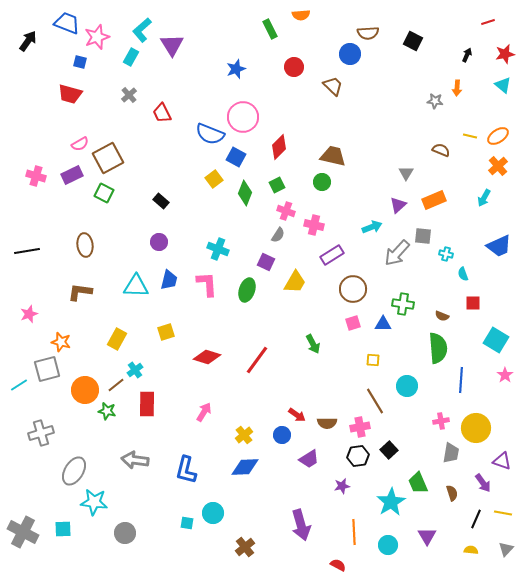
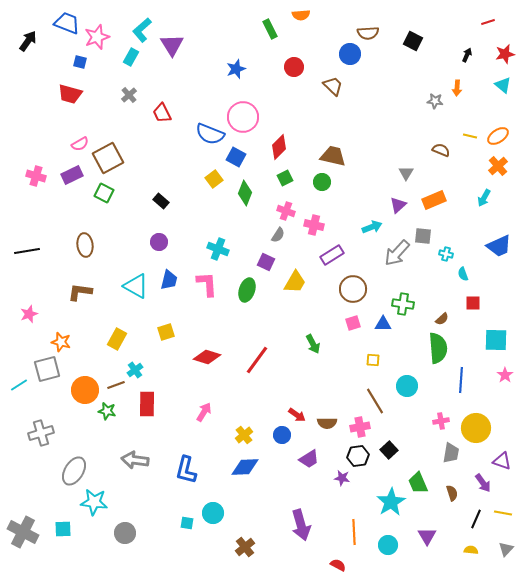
green square at (277, 185): moved 8 px right, 7 px up
cyan triangle at (136, 286): rotated 28 degrees clockwise
brown semicircle at (442, 316): moved 3 px down; rotated 64 degrees counterclockwise
cyan square at (496, 340): rotated 30 degrees counterclockwise
brown line at (116, 385): rotated 18 degrees clockwise
purple star at (342, 486): moved 8 px up; rotated 21 degrees clockwise
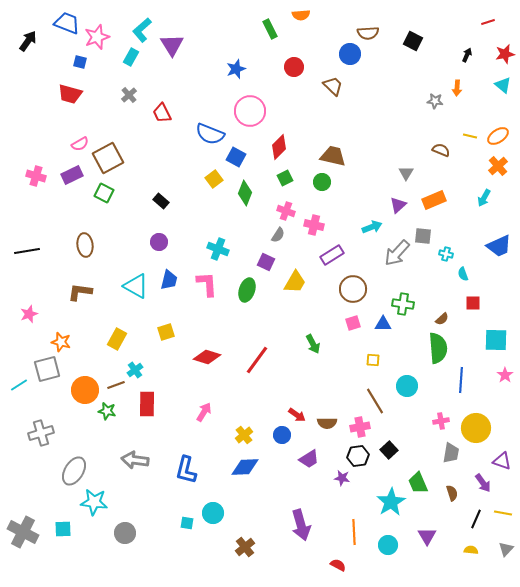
pink circle at (243, 117): moved 7 px right, 6 px up
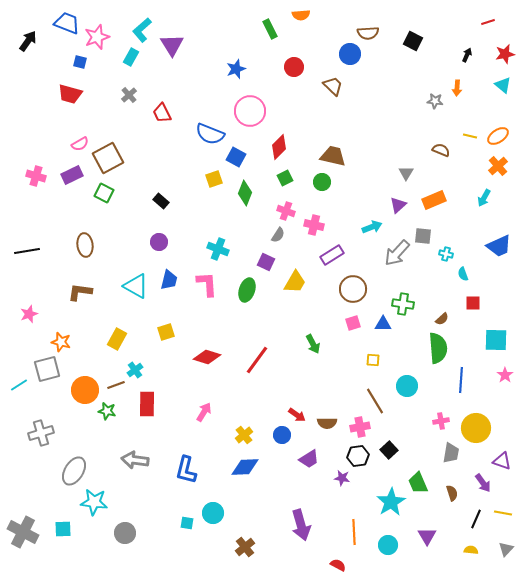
yellow square at (214, 179): rotated 18 degrees clockwise
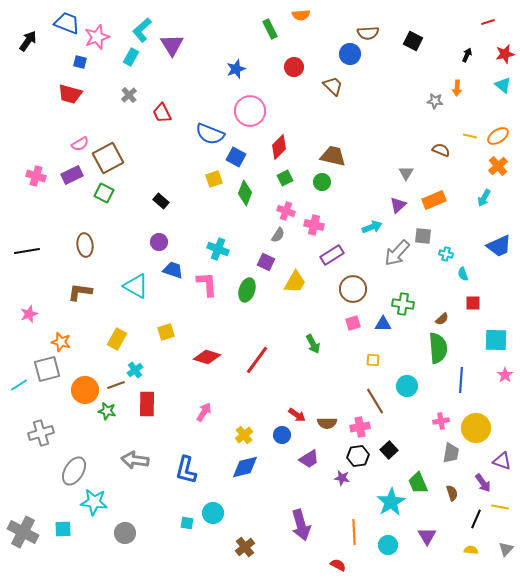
blue trapezoid at (169, 280): moved 4 px right, 10 px up; rotated 85 degrees counterclockwise
blue diamond at (245, 467): rotated 12 degrees counterclockwise
yellow line at (503, 513): moved 3 px left, 6 px up
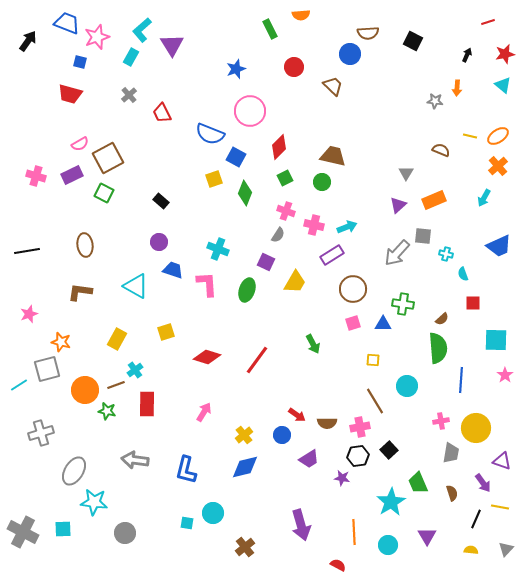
cyan arrow at (372, 227): moved 25 px left
